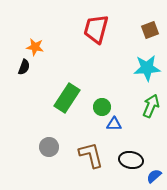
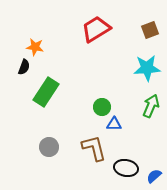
red trapezoid: rotated 44 degrees clockwise
green rectangle: moved 21 px left, 6 px up
brown L-shape: moved 3 px right, 7 px up
black ellipse: moved 5 px left, 8 px down
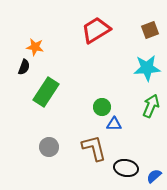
red trapezoid: moved 1 px down
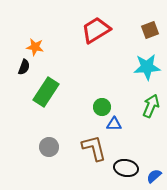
cyan star: moved 1 px up
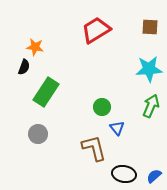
brown square: moved 3 px up; rotated 24 degrees clockwise
cyan star: moved 2 px right, 2 px down
blue triangle: moved 3 px right, 4 px down; rotated 49 degrees clockwise
gray circle: moved 11 px left, 13 px up
black ellipse: moved 2 px left, 6 px down
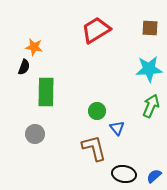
brown square: moved 1 px down
orange star: moved 1 px left
green rectangle: rotated 32 degrees counterclockwise
green circle: moved 5 px left, 4 px down
gray circle: moved 3 px left
